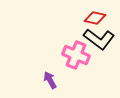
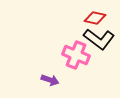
purple arrow: rotated 138 degrees clockwise
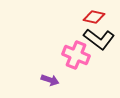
red diamond: moved 1 px left, 1 px up
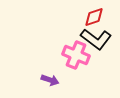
red diamond: rotated 30 degrees counterclockwise
black L-shape: moved 3 px left
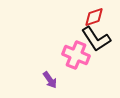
black L-shape: rotated 20 degrees clockwise
purple arrow: rotated 36 degrees clockwise
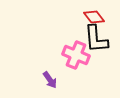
red diamond: rotated 70 degrees clockwise
black L-shape: rotated 28 degrees clockwise
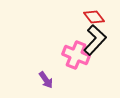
black L-shape: moved 1 px left, 1 px down; rotated 132 degrees counterclockwise
purple arrow: moved 4 px left
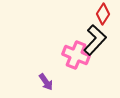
red diamond: moved 9 px right, 3 px up; rotated 70 degrees clockwise
purple arrow: moved 2 px down
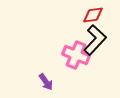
red diamond: moved 10 px left, 1 px down; rotated 50 degrees clockwise
